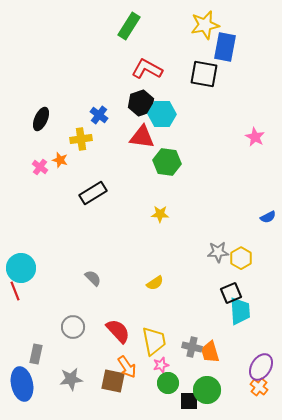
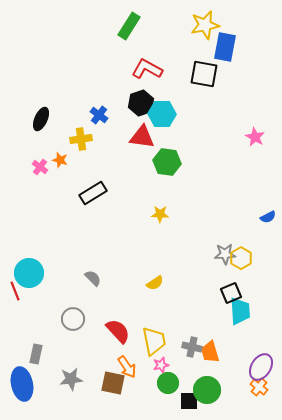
gray star at (218, 252): moved 7 px right, 2 px down
cyan circle at (21, 268): moved 8 px right, 5 px down
gray circle at (73, 327): moved 8 px up
brown square at (113, 381): moved 2 px down
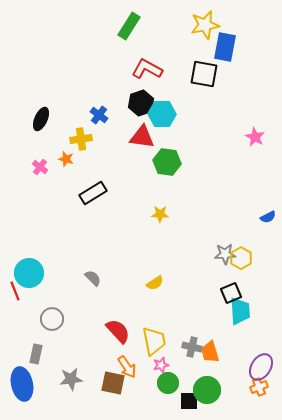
orange star at (60, 160): moved 6 px right, 1 px up
gray circle at (73, 319): moved 21 px left
orange cross at (259, 387): rotated 30 degrees clockwise
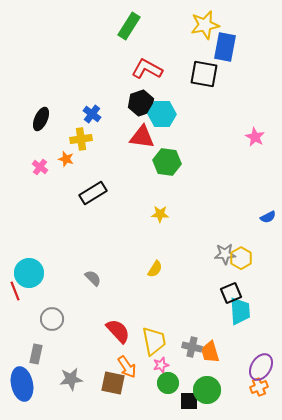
blue cross at (99, 115): moved 7 px left, 1 px up
yellow semicircle at (155, 283): moved 14 px up; rotated 24 degrees counterclockwise
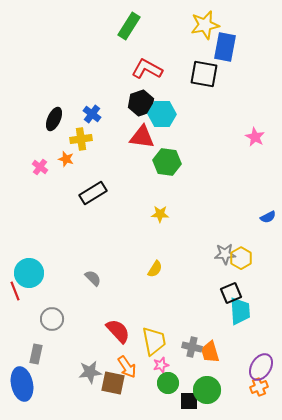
black ellipse at (41, 119): moved 13 px right
gray star at (71, 379): moved 19 px right, 7 px up
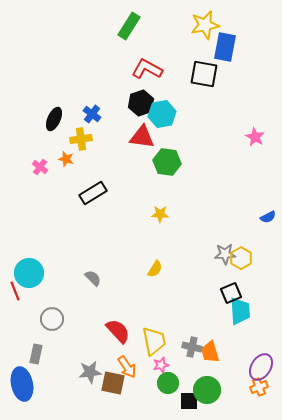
cyan hexagon at (162, 114): rotated 12 degrees counterclockwise
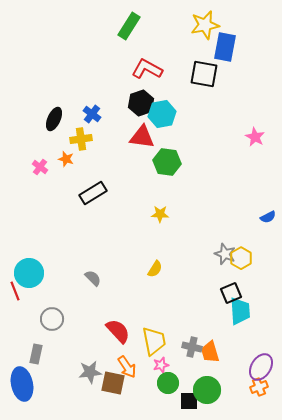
gray star at (225, 254): rotated 25 degrees clockwise
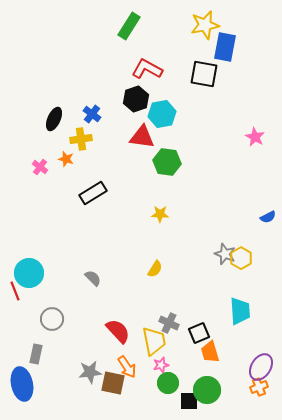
black hexagon at (141, 103): moved 5 px left, 4 px up
black square at (231, 293): moved 32 px left, 40 px down
gray cross at (192, 347): moved 23 px left, 24 px up; rotated 12 degrees clockwise
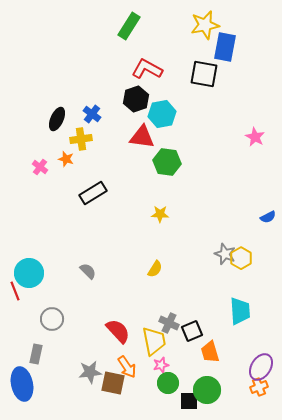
black ellipse at (54, 119): moved 3 px right
gray semicircle at (93, 278): moved 5 px left, 7 px up
black square at (199, 333): moved 7 px left, 2 px up
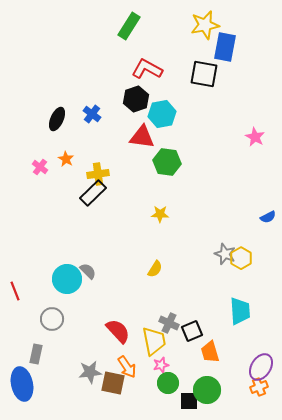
yellow cross at (81, 139): moved 17 px right, 35 px down
orange star at (66, 159): rotated 14 degrees clockwise
black rectangle at (93, 193): rotated 12 degrees counterclockwise
cyan circle at (29, 273): moved 38 px right, 6 px down
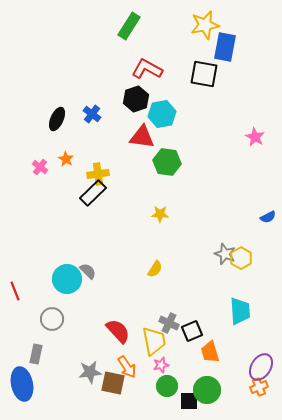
green circle at (168, 383): moved 1 px left, 3 px down
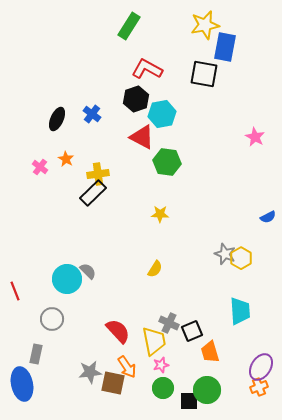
red triangle at (142, 137): rotated 20 degrees clockwise
green circle at (167, 386): moved 4 px left, 2 px down
